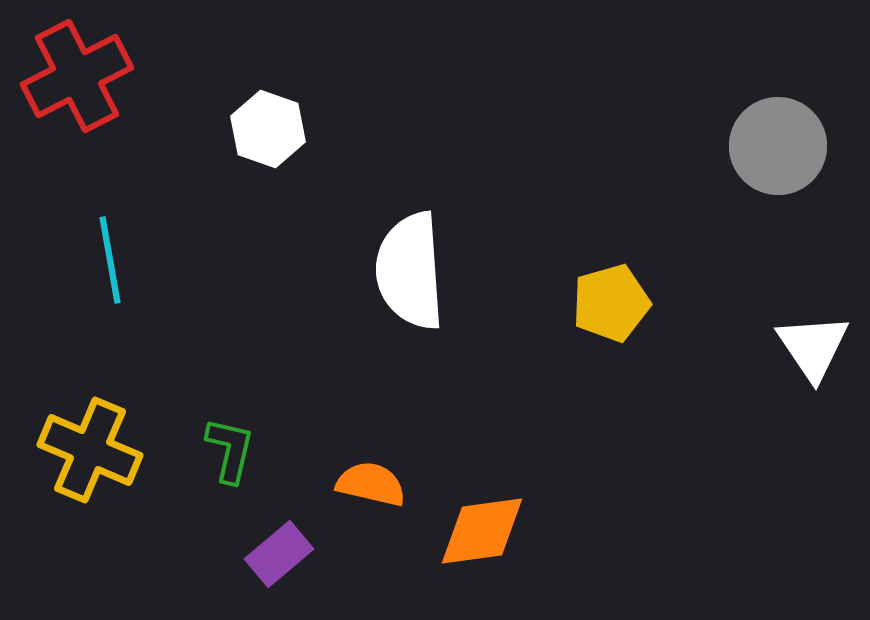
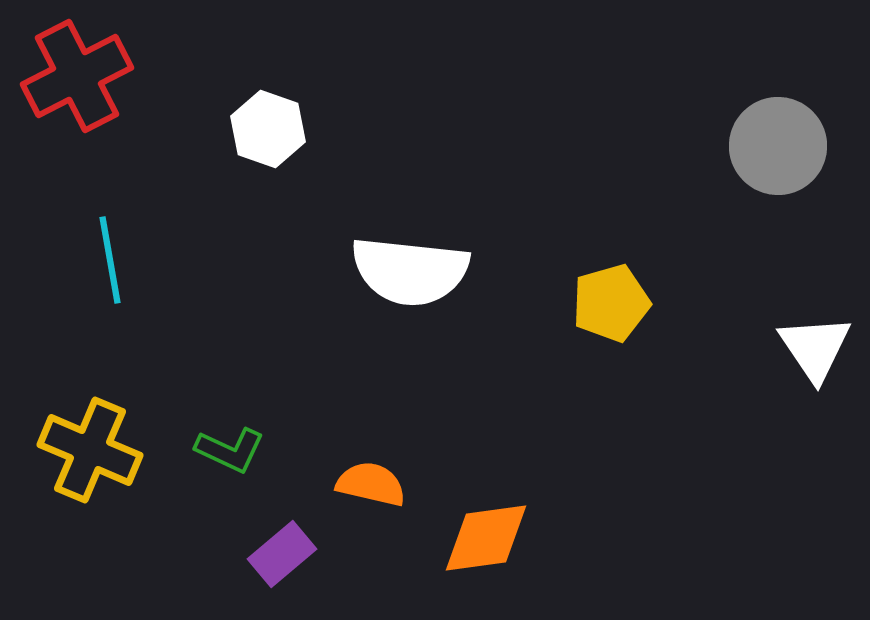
white semicircle: rotated 80 degrees counterclockwise
white triangle: moved 2 px right, 1 px down
green L-shape: rotated 102 degrees clockwise
orange diamond: moved 4 px right, 7 px down
purple rectangle: moved 3 px right
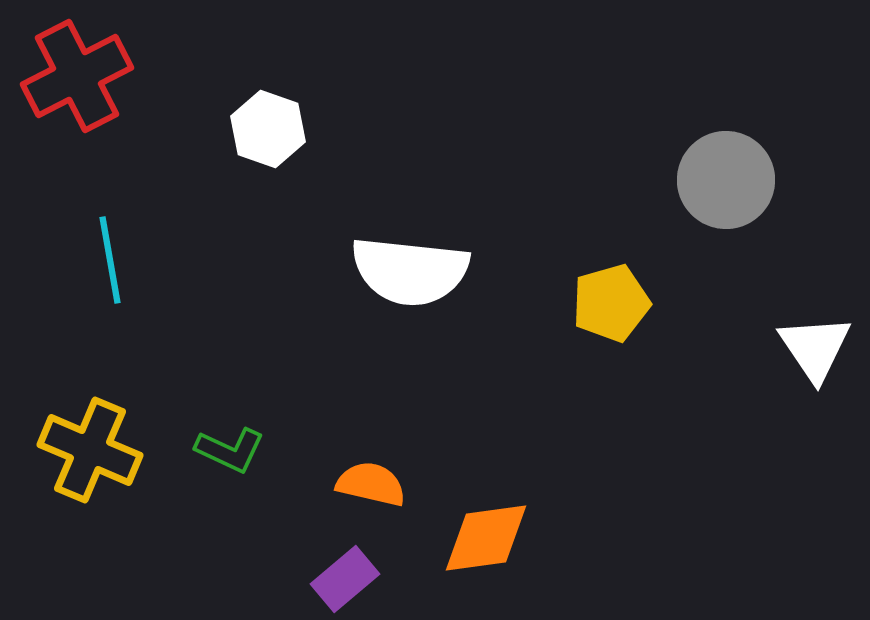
gray circle: moved 52 px left, 34 px down
purple rectangle: moved 63 px right, 25 px down
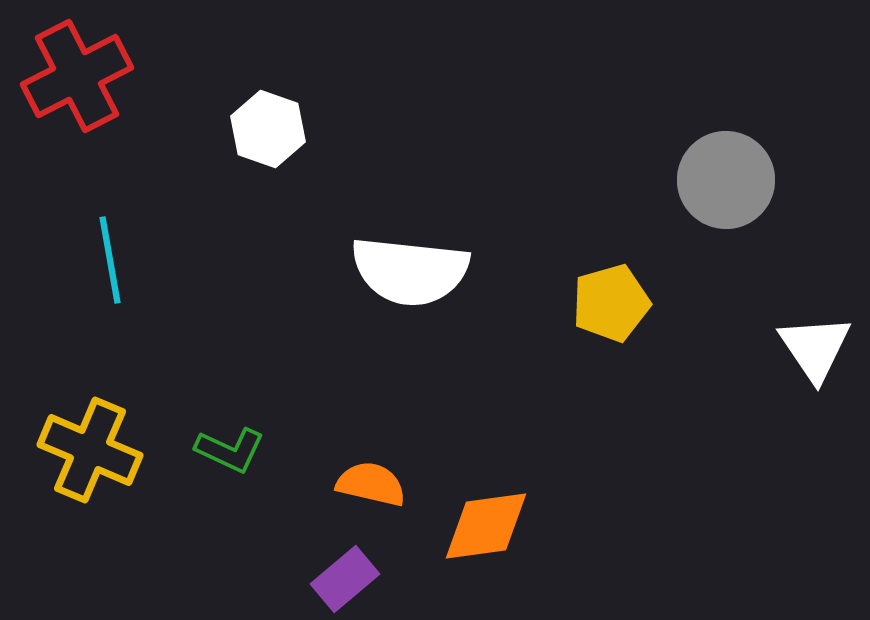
orange diamond: moved 12 px up
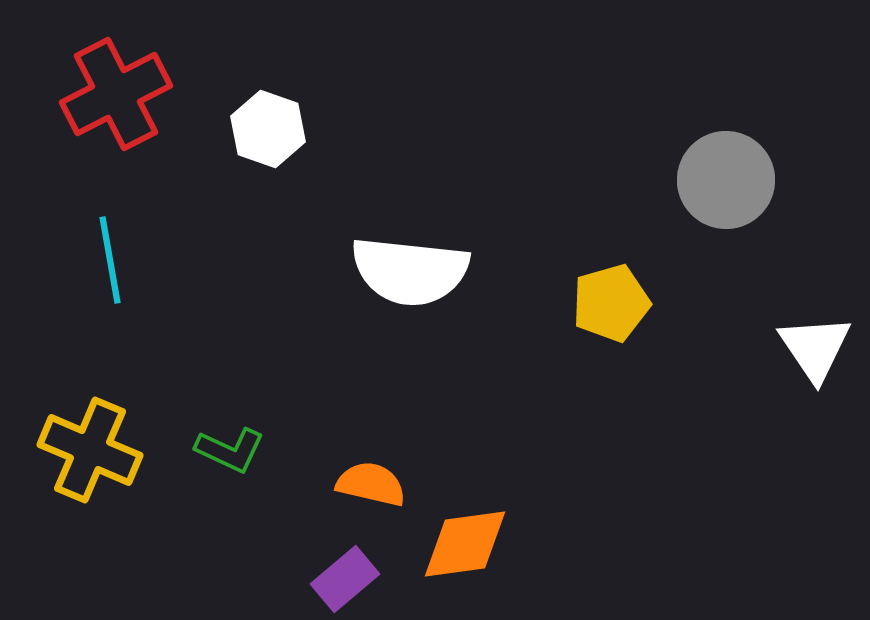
red cross: moved 39 px right, 18 px down
orange diamond: moved 21 px left, 18 px down
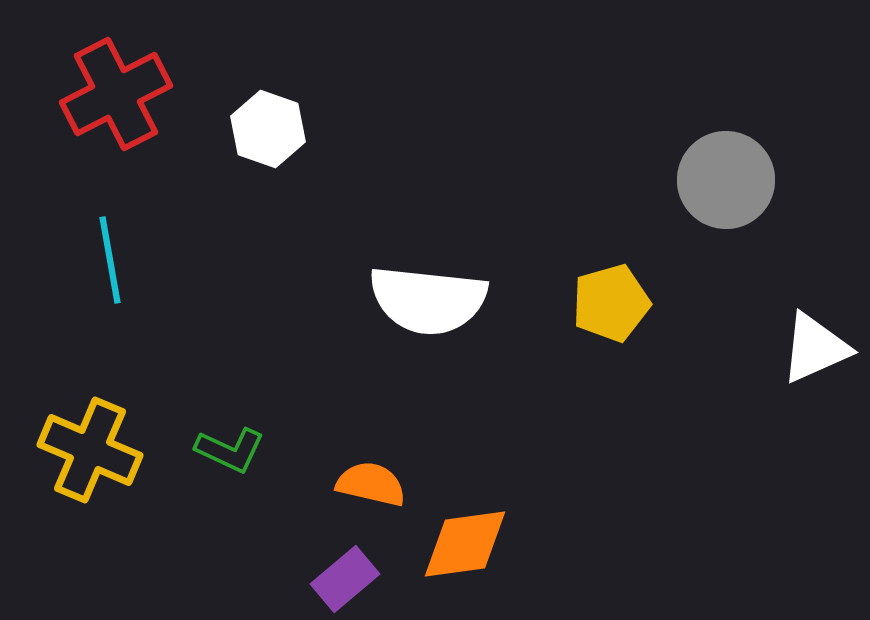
white semicircle: moved 18 px right, 29 px down
white triangle: rotated 40 degrees clockwise
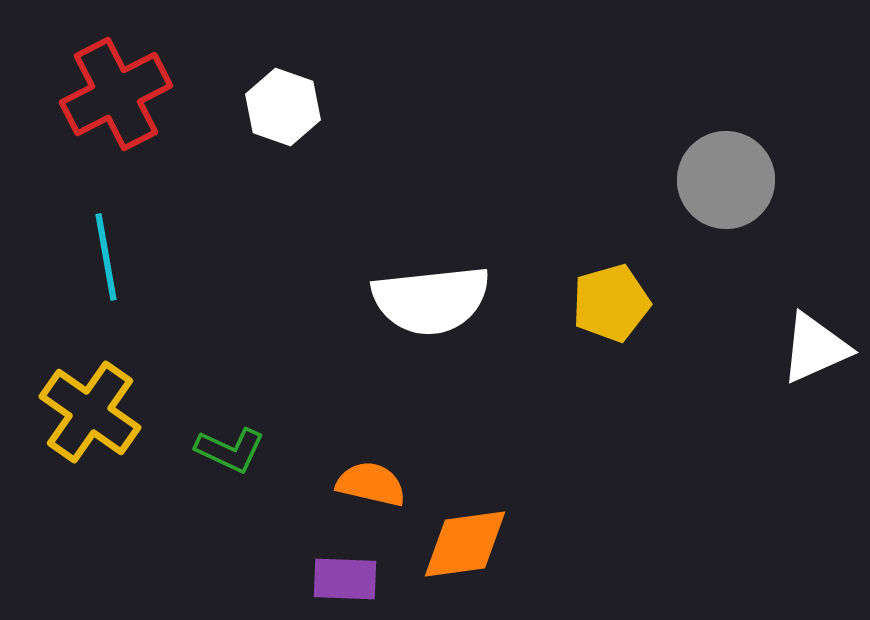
white hexagon: moved 15 px right, 22 px up
cyan line: moved 4 px left, 3 px up
white semicircle: moved 3 px right; rotated 12 degrees counterclockwise
yellow cross: moved 38 px up; rotated 12 degrees clockwise
purple rectangle: rotated 42 degrees clockwise
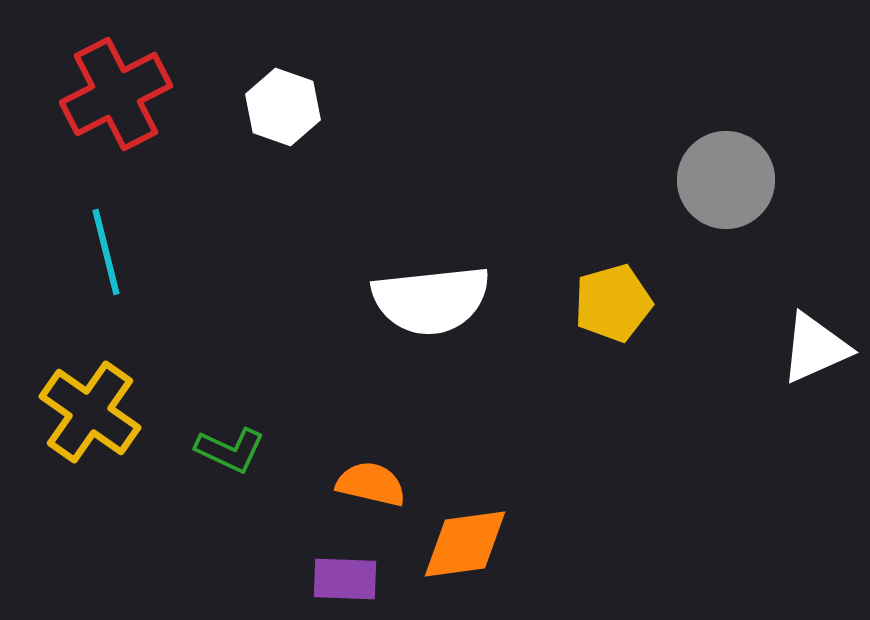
cyan line: moved 5 px up; rotated 4 degrees counterclockwise
yellow pentagon: moved 2 px right
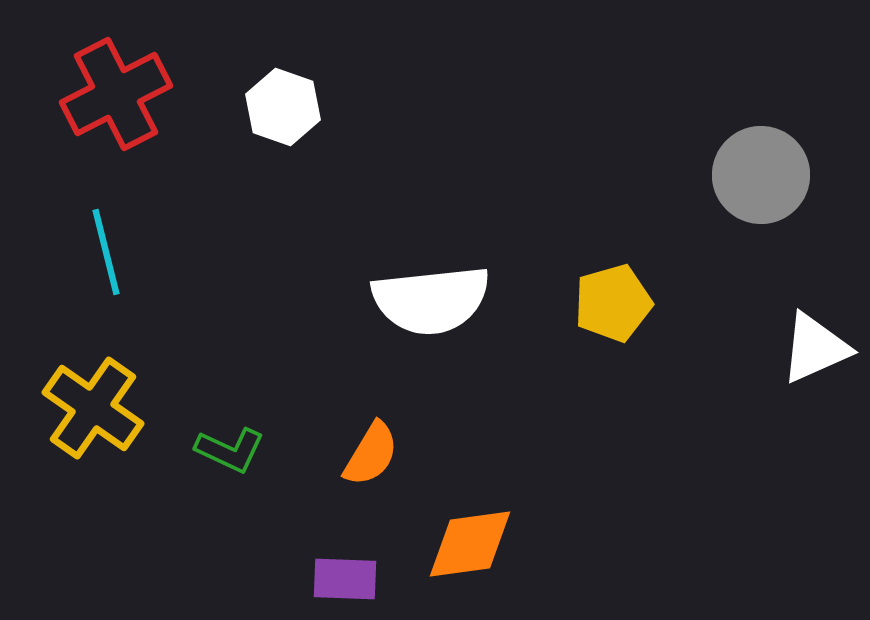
gray circle: moved 35 px right, 5 px up
yellow cross: moved 3 px right, 4 px up
orange semicircle: moved 30 px up; rotated 108 degrees clockwise
orange diamond: moved 5 px right
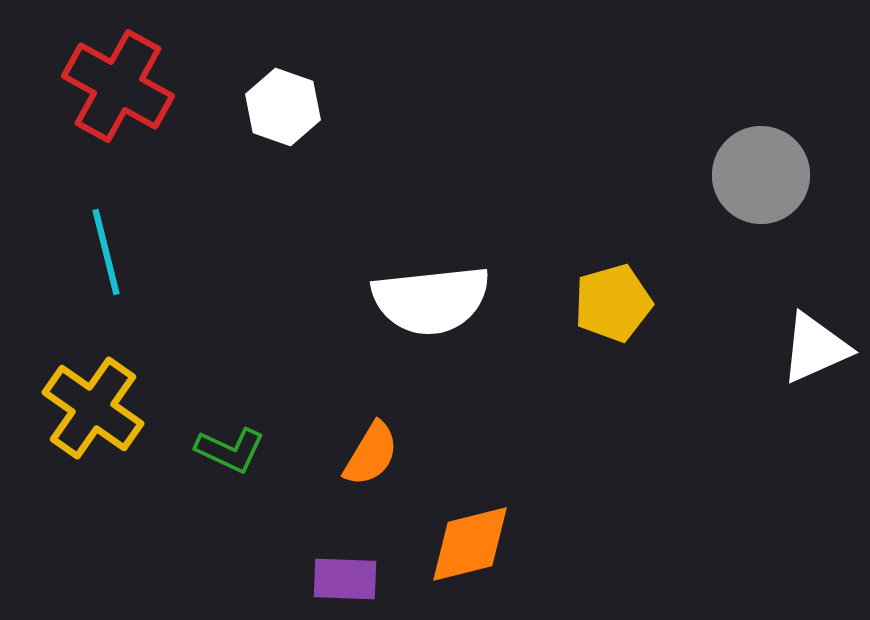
red cross: moved 2 px right, 8 px up; rotated 34 degrees counterclockwise
orange diamond: rotated 6 degrees counterclockwise
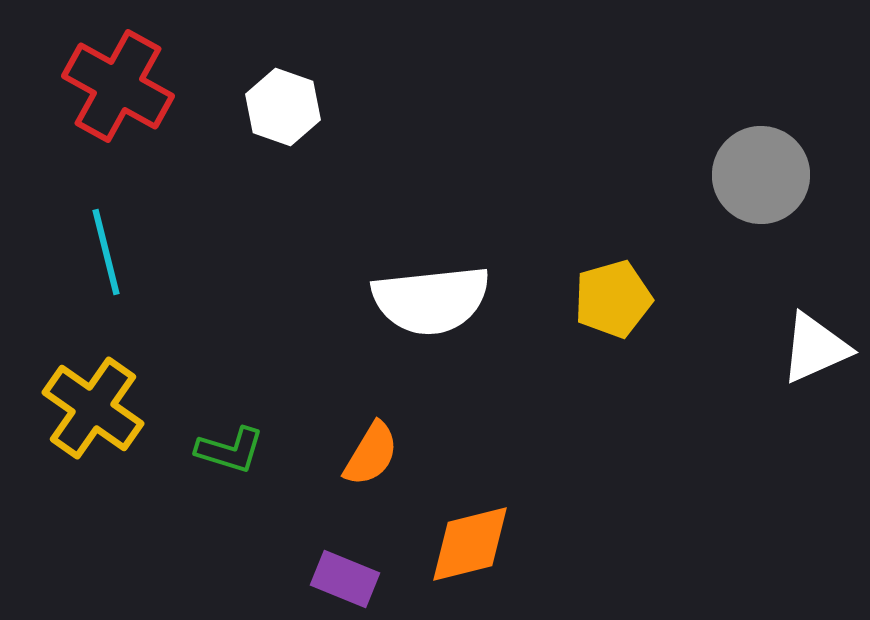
yellow pentagon: moved 4 px up
green L-shape: rotated 8 degrees counterclockwise
purple rectangle: rotated 20 degrees clockwise
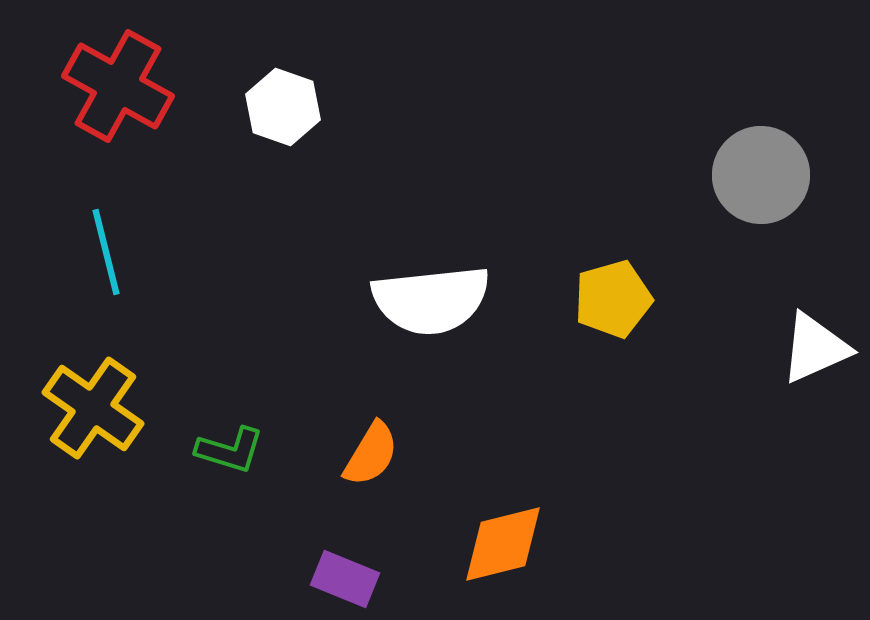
orange diamond: moved 33 px right
